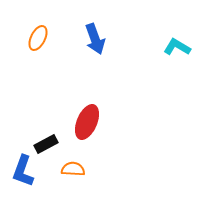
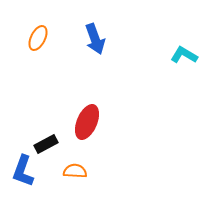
cyan L-shape: moved 7 px right, 8 px down
orange semicircle: moved 2 px right, 2 px down
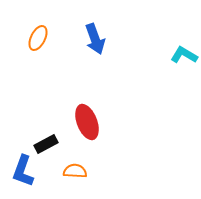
red ellipse: rotated 44 degrees counterclockwise
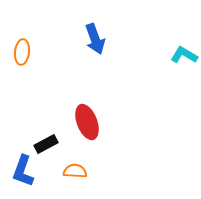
orange ellipse: moved 16 px left, 14 px down; rotated 20 degrees counterclockwise
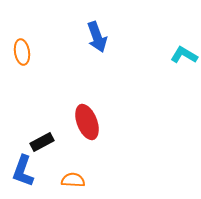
blue arrow: moved 2 px right, 2 px up
orange ellipse: rotated 15 degrees counterclockwise
black rectangle: moved 4 px left, 2 px up
orange semicircle: moved 2 px left, 9 px down
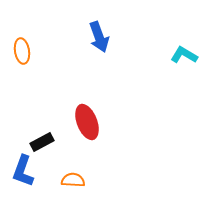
blue arrow: moved 2 px right
orange ellipse: moved 1 px up
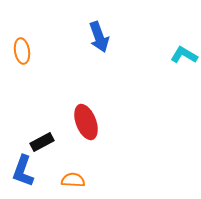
red ellipse: moved 1 px left
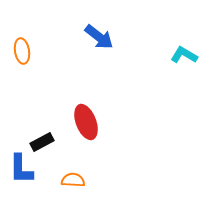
blue arrow: rotated 32 degrees counterclockwise
blue L-shape: moved 2 px left, 2 px up; rotated 20 degrees counterclockwise
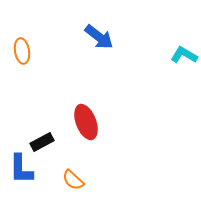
orange semicircle: rotated 140 degrees counterclockwise
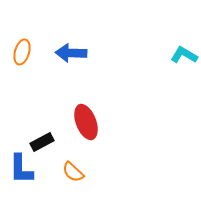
blue arrow: moved 28 px left, 16 px down; rotated 144 degrees clockwise
orange ellipse: moved 1 px down; rotated 25 degrees clockwise
orange semicircle: moved 8 px up
